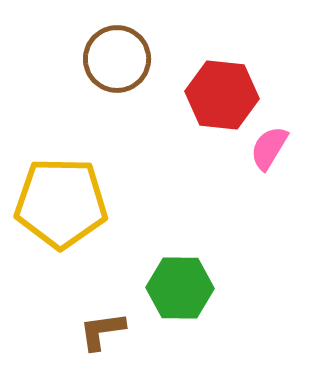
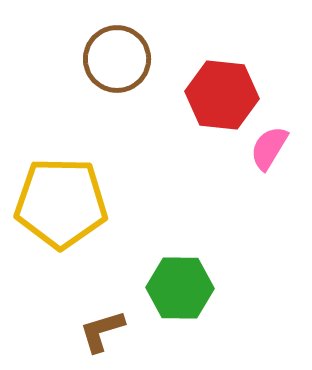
brown L-shape: rotated 9 degrees counterclockwise
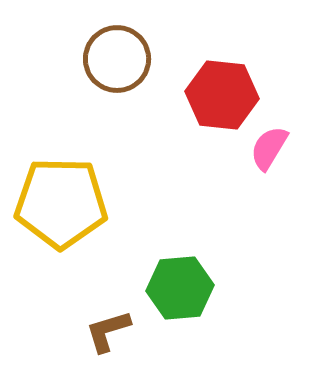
green hexagon: rotated 6 degrees counterclockwise
brown L-shape: moved 6 px right
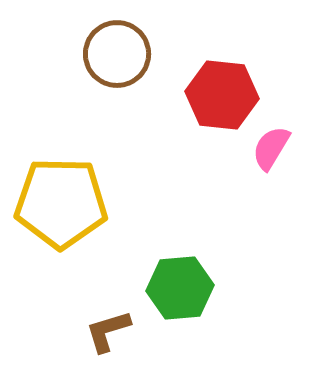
brown circle: moved 5 px up
pink semicircle: moved 2 px right
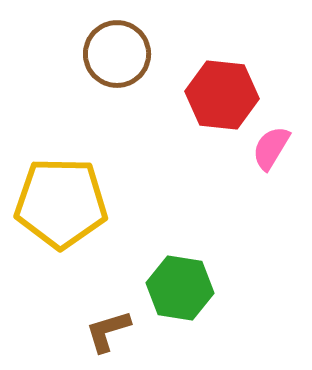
green hexagon: rotated 14 degrees clockwise
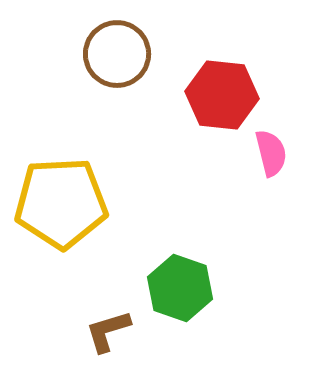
pink semicircle: moved 5 px down; rotated 135 degrees clockwise
yellow pentagon: rotated 4 degrees counterclockwise
green hexagon: rotated 10 degrees clockwise
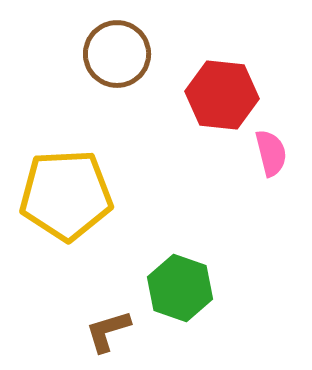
yellow pentagon: moved 5 px right, 8 px up
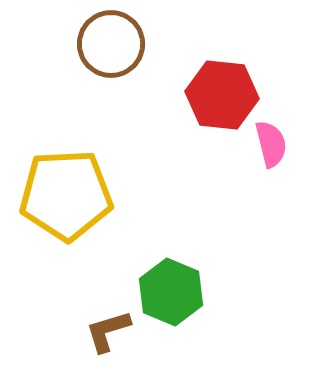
brown circle: moved 6 px left, 10 px up
pink semicircle: moved 9 px up
green hexagon: moved 9 px left, 4 px down; rotated 4 degrees clockwise
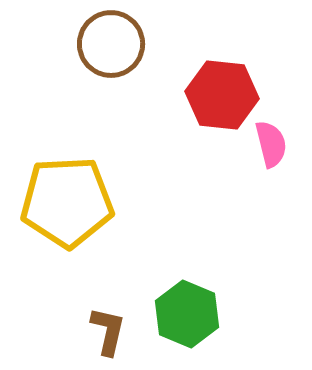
yellow pentagon: moved 1 px right, 7 px down
green hexagon: moved 16 px right, 22 px down
brown L-shape: rotated 120 degrees clockwise
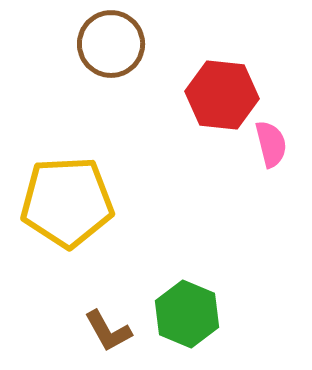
brown L-shape: rotated 138 degrees clockwise
